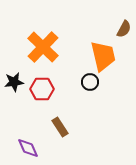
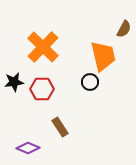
purple diamond: rotated 45 degrees counterclockwise
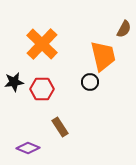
orange cross: moved 1 px left, 3 px up
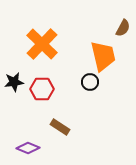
brown semicircle: moved 1 px left, 1 px up
brown rectangle: rotated 24 degrees counterclockwise
